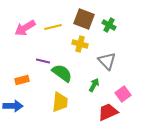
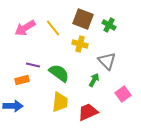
brown square: moved 1 px left
yellow line: moved 1 px down; rotated 66 degrees clockwise
purple line: moved 10 px left, 4 px down
green semicircle: moved 3 px left
green arrow: moved 5 px up
red trapezoid: moved 20 px left
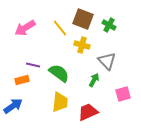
yellow line: moved 7 px right
yellow cross: moved 2 px right, 1 px down
pink square: rotated 21 degrees clockwise
blue arrow: rotated 36 degrees counterclockwise
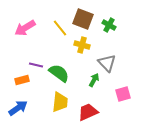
gray triangle: moved 2 px down
purple line: moved 3 px right
blue arrow: moved 5 px right, 2 px down
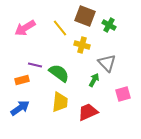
brown square: moved 2 px right, 3 px up
purple line: moved 1 px left
blue arrow: moved 2 px right
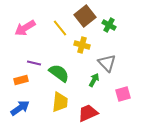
brown square: rotated 30 degrees clockwise
purple line: moved 1 px left, 2 px up
orange rectangle: moved 1 px left
red trapezoid: moved 1 px down
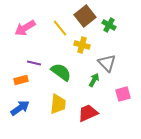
green semicircle: moved 2 px right, 1 px up
yellow trapezoid: moved 2 px left, 2 px down
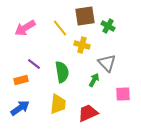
brown square: rotated 30 degrees clockwise
green cross: moved 1 px left, 1 px down
purple line: moved 1 px down; rotated 24 degrees clockwise
green semicircle: moved 1 px right; rotated 45 degrees clockwise
pink square: rotated 14 degrees clockwise
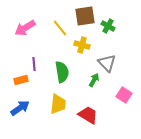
purple line: rotated 48 degrees clockwise
pink square: moved 1 px right, 1 px down; rotated 35 degrees clockwise
red trapezoid: moved 2 px down; rotated 55 degrees clockwise
